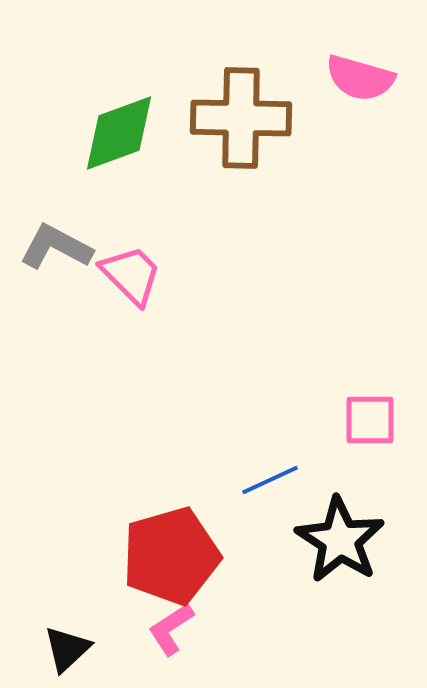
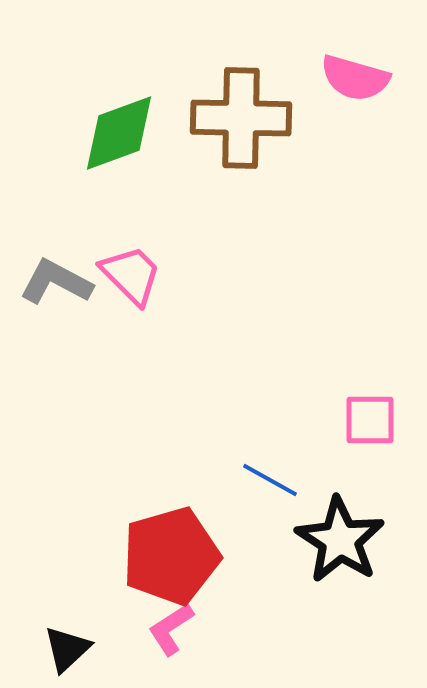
pink semicircle: moved 5 px left
gray L-shape: moved 35 px down
blue line: rotated 54 degrees clockwise
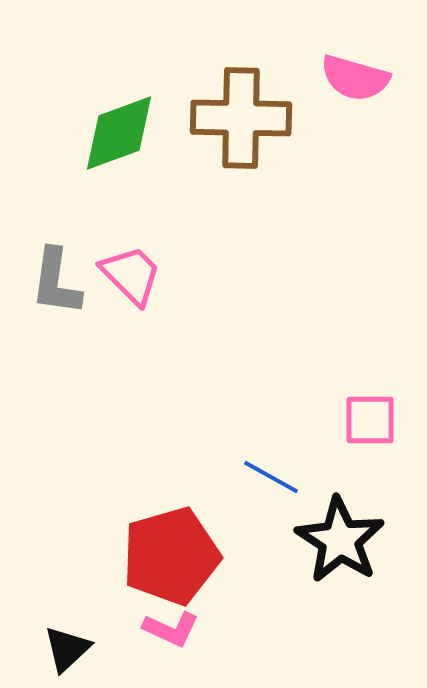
gray L-shape: rotated 110 degrees counterclockwise
blue line: moved 1 px right, 3 px up
pink L-shape: rotated 122 degrees counterclockwise
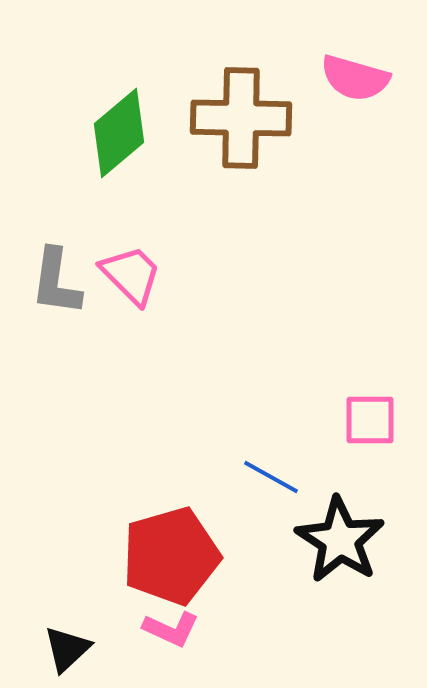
green diamond: rotated 20 degrees counterclockwise
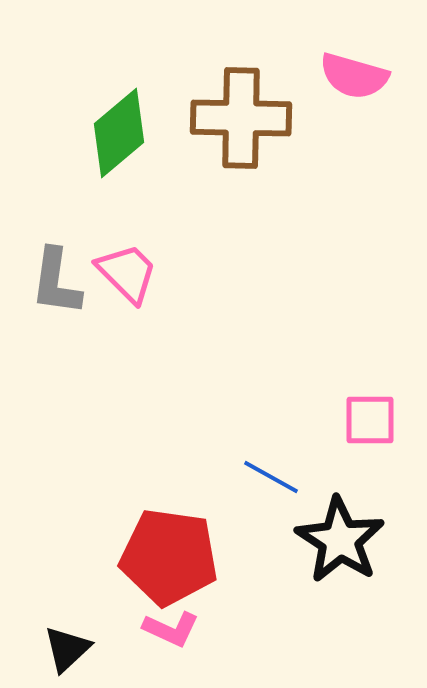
pink semicircle: moved 1 px left, 2 px up
pink trapezoid: moved 4 px left, 2 px up
red pentagon: moved 2 px left, 1 px down; rotated 24 degrees clockwise
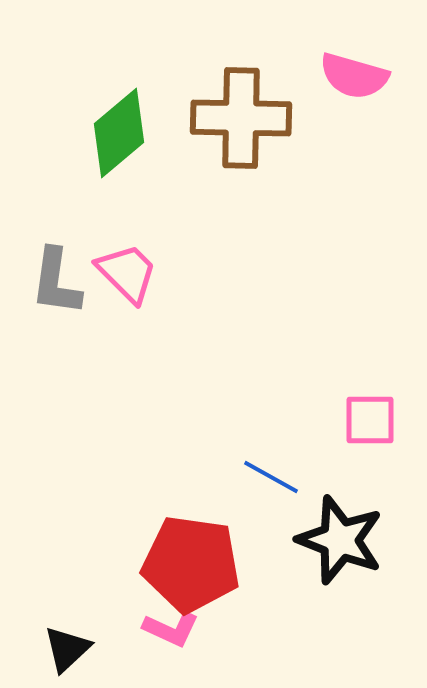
black star: rotated 12 degrees counterclockwise
red pentagon: moved 22 px right, 7 px down
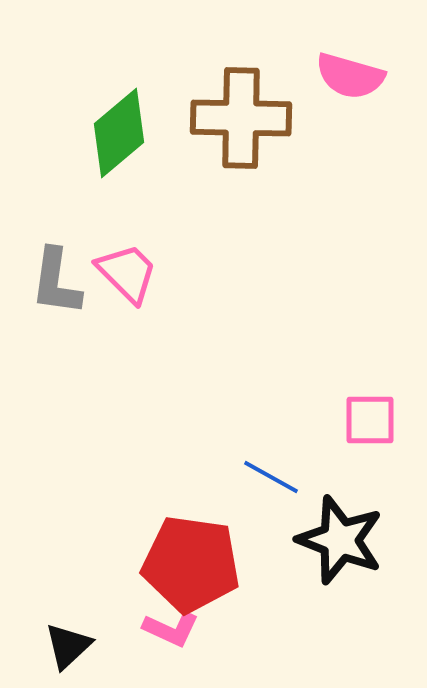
pink semicircle: moved 4 px left
black triangle: moved 1 px right, 3 px up
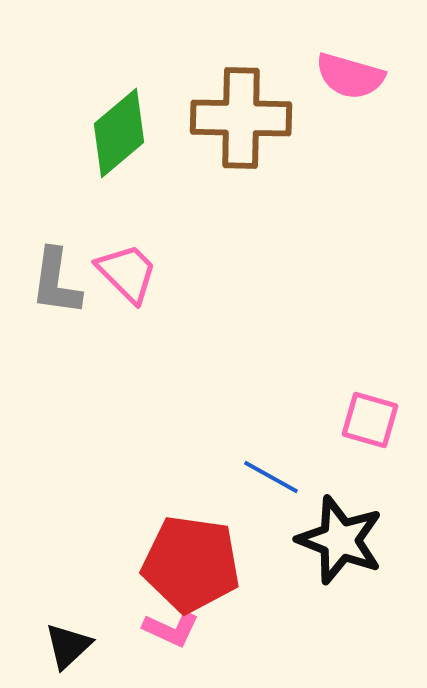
pink square: rotated 16 degrees clockwise
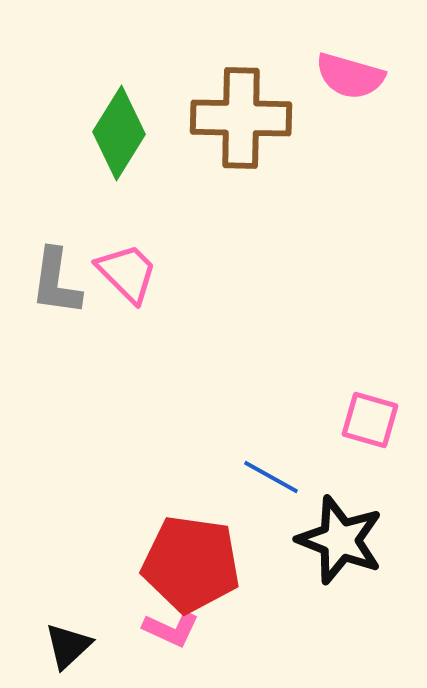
green diamond: rotated 18 degrees counterclockwise
